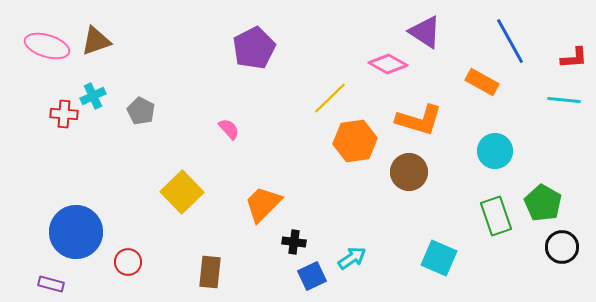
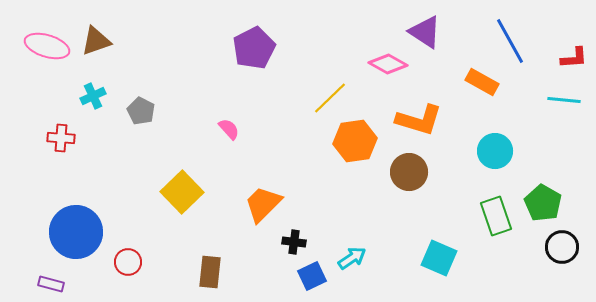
red cross: moved 3 px left, 24 px down
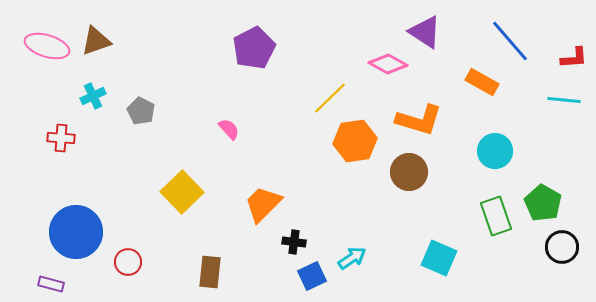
blue line: rotated 12 degrees counterclockwise
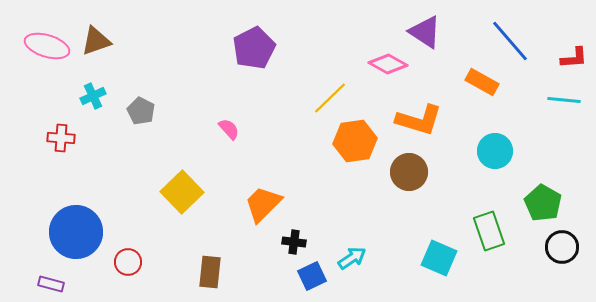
green rectangle: moved 7 px left, 15 px down
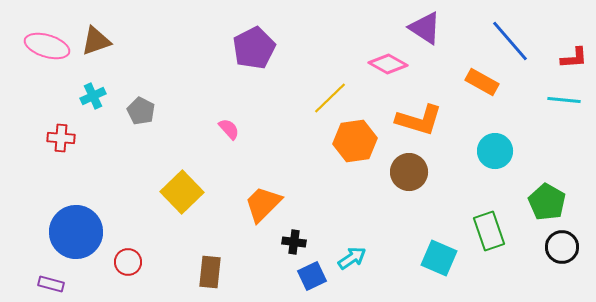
purple triangle: moved 4 px up
green pentagon: moved 4 px right, 1 px up
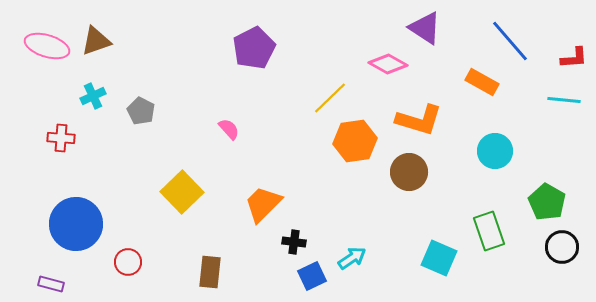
blue circle: moved 8 px up
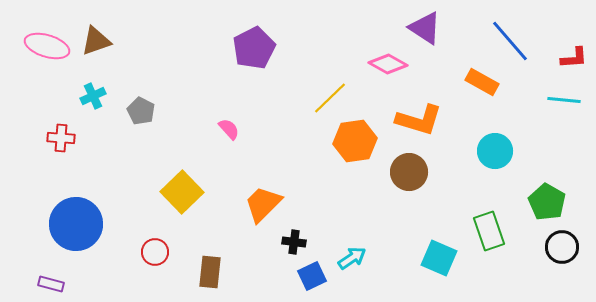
red circle: moved 27 px right, 10 px up
